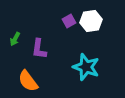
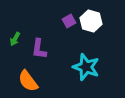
white hexagon: rotated 25 degrees clockwise
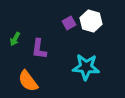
purple square: moved 2 px down
cyan star: rotated 16 degrees counterclockwise
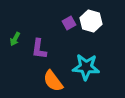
orange semicircle: moved 25 px right
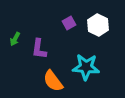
white hexagon: moved 7 px right, 4 px down; rotated 10 degrees clockwise
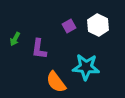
purple square: moved 3 px down
orange semicircle: moved 3 px right, 1 px down
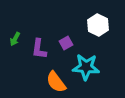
purple square: moved 3 px left, 17 px down
